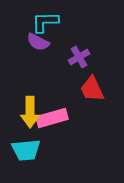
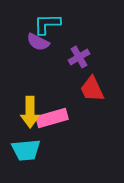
cyan L-shape: moved 2 px right, 2 px down
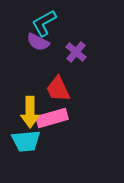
cyan L-shape: moved 3 px left, 1 px up; rotated 28 degrees counterclockwise
purple cross: moved 3 px left, 5 px up; rotated 20 degrees counterclockwise
red trapezoid: moved 34 px left
cyan trapezoid: moved 9 px up
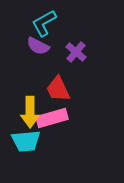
purple semicircle: moved 4 px down
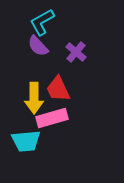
cyan L-shape: moved 2 px left, 1 px up
purple semicircle: rotated 20 degrees clockwise
yellow arrow: moved 4 px right, 14 px up
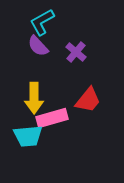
red trapezoid: moved 30 px right, 11 px down; rotated 116 degrees counterclockwise
cyan trapezoid: moved 2 px right, 5 px up
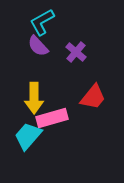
red trapezoid: moved 5 px right, 3 px up
cyan trapezoid: rotated 136 degrees clockwise
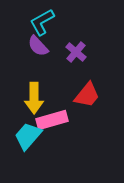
red trapezoid: moved 6 px left, 2 px up
pink rectangle: moved 2 px down
